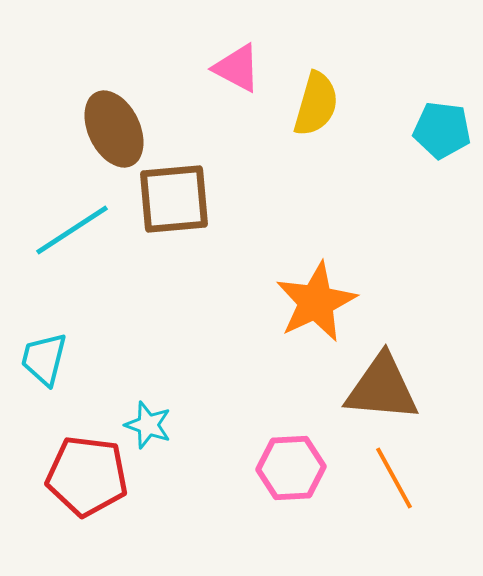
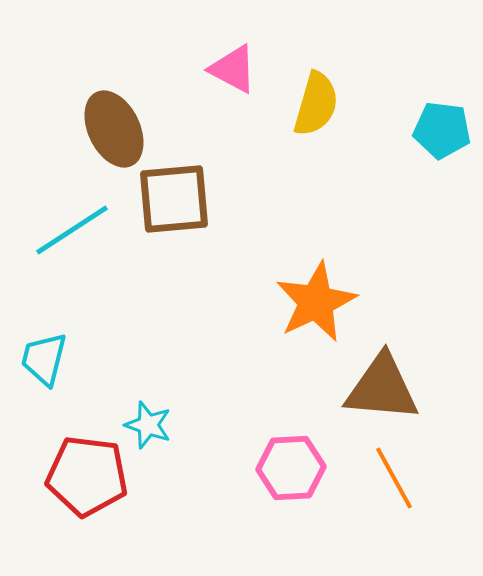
pink triangle: moved 4 px left, 1 px down
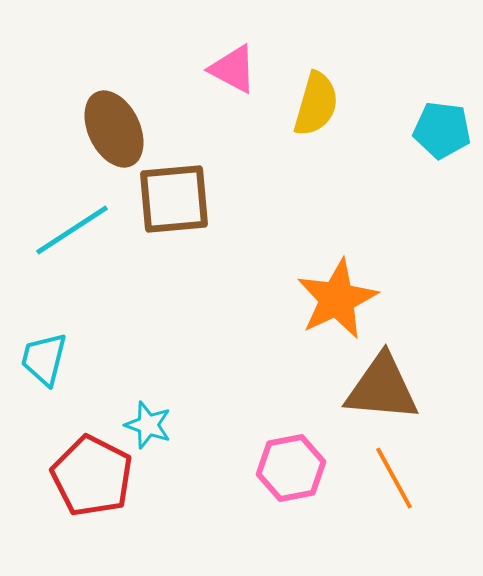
orange star: moved 21 px right, 3 px up
pink hexagon: rotated 8 degrees counterclockwise
red pentagon: moved 5 px right; rotated 20 degrees clockwise
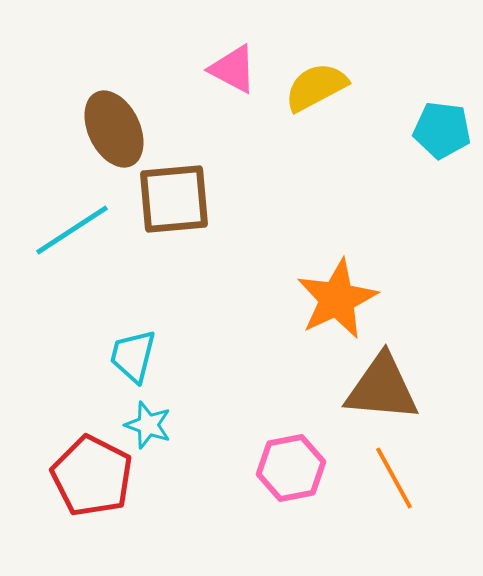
yellow semicircle: moved 17 px up; rotated 134 degrees counterclockwise
cyan trapezoid: moved 89 px right, 3 px up
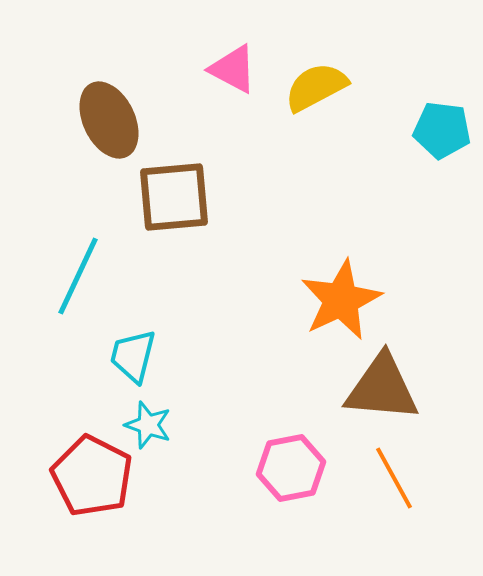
brown ellipse: moved 5 px left, 9 px up
brown square: moved 2 px up
cyan line: moved 6 px right, 46 px down; rotated 32 degrees counterclockwise
orange star: moved 4 px right, 1 px down
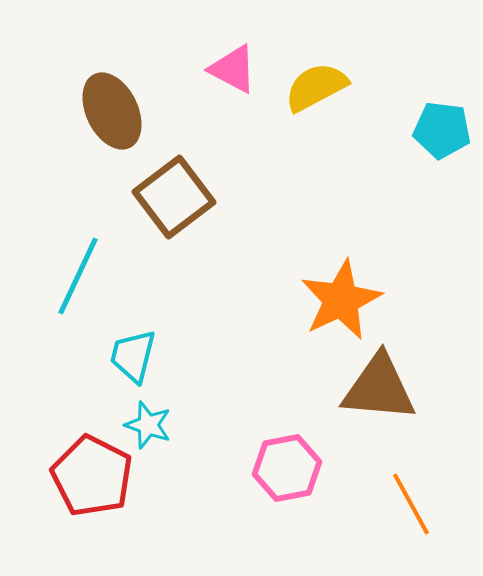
brown ellipse: moved 3 px right, 9 px up
brown square: rotated 32 degrees counterclockwise
brown triangle: moved 3 px left
pink hexagon: moved 4 px left
orange line: moved 17 px right, 26 px down
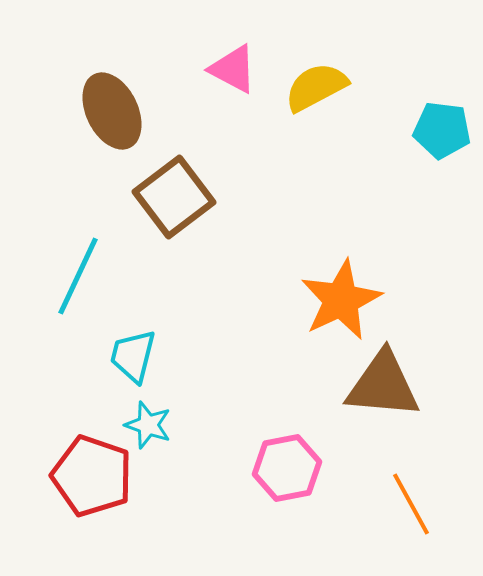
brown triangle: moved 4 px right, 3 px up
red pentagon: rotated 8 degrees counterclockwise
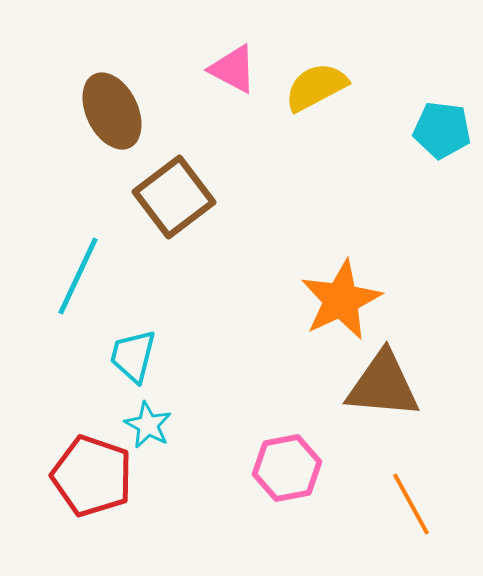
cyan star: rotated 9 degrees clockwise
